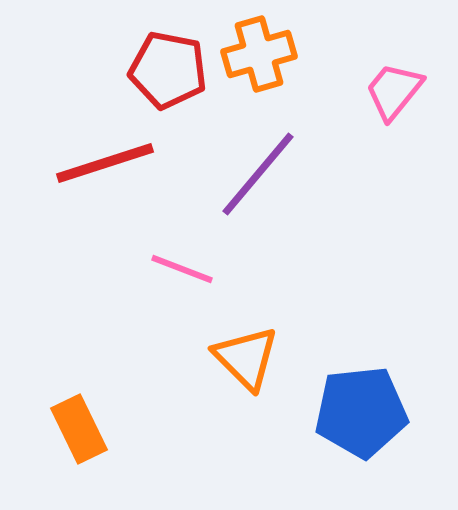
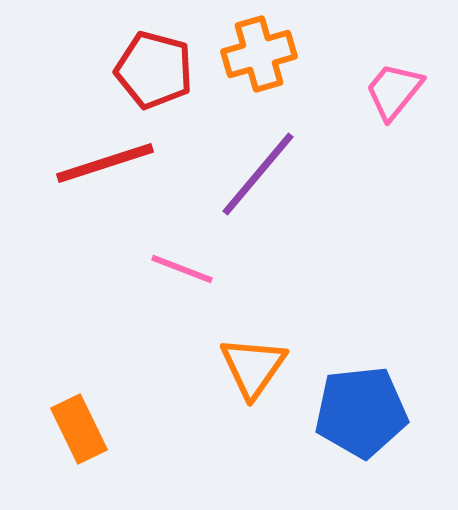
red pentagon: moved 14 px left; rotated 4 degrees clockwise
orange triangle: moved 7 px right, 9 px down; rotated 20 degrees clockwise
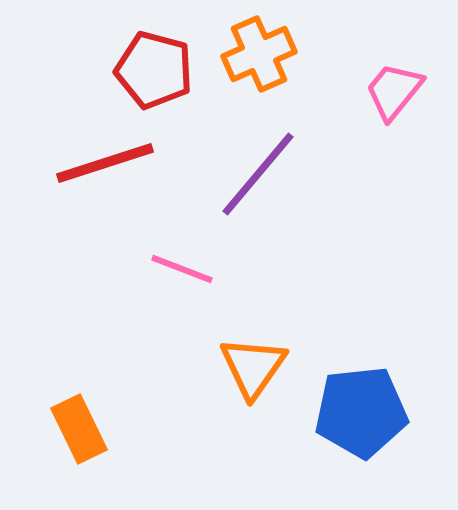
orange cross: rotated 8 degrees counterclockwise
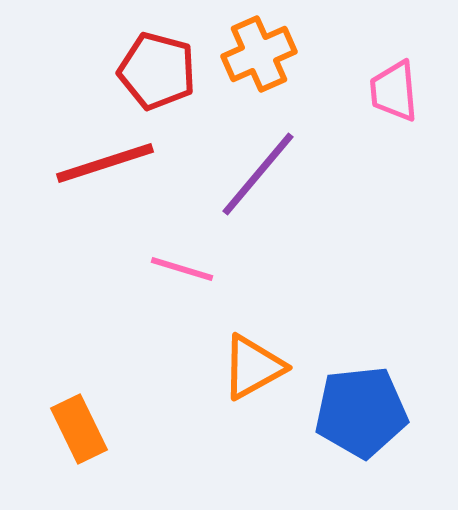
red pentagon: moved 3 px right, 1 px down
pink trapezoid: rotated 44 degrees counterclockwise
pink line: rotated 4 degrees counterclockwise
orange triangle: rotated 26 degrees clockwise
